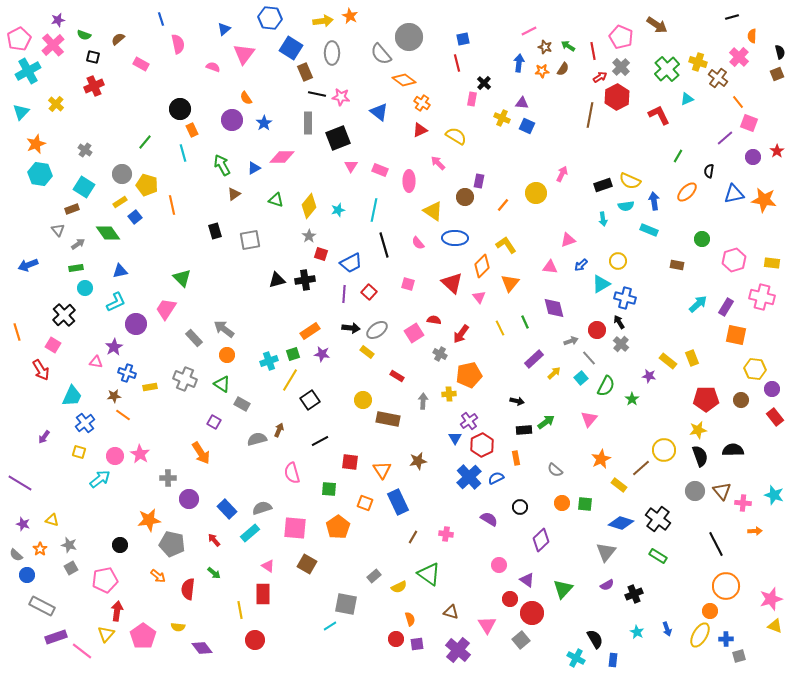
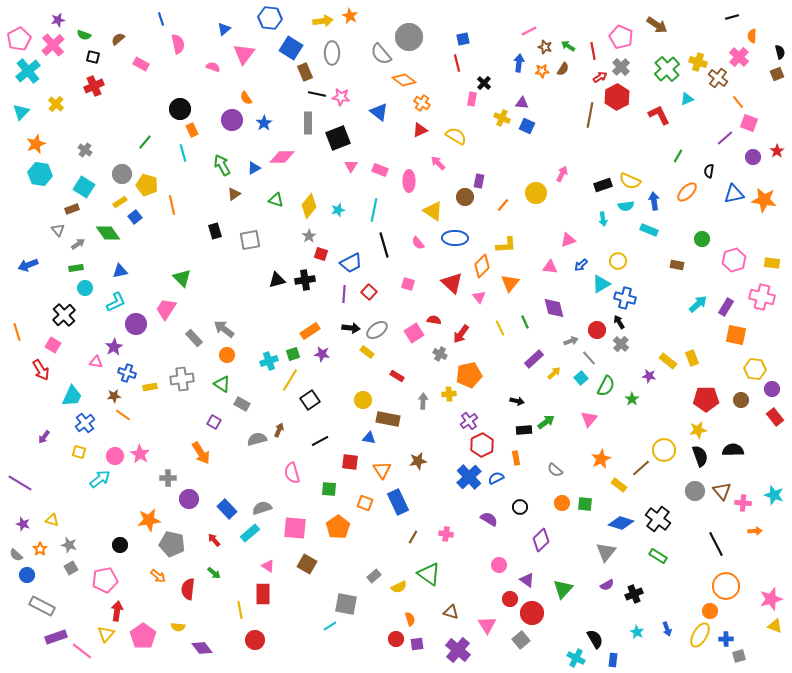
cyan cross at (28, 71): rotated 10 degrees counterclockwise
yellow L-shape at (506, 245): rotated 120 degrees clockwise
gray cross at (185, 379): moved 3 px left; rotated 30 degrees counterclockwise
blue triangle at (455, 438): moved 86 px left; rotated 48 degrees counterclockwise
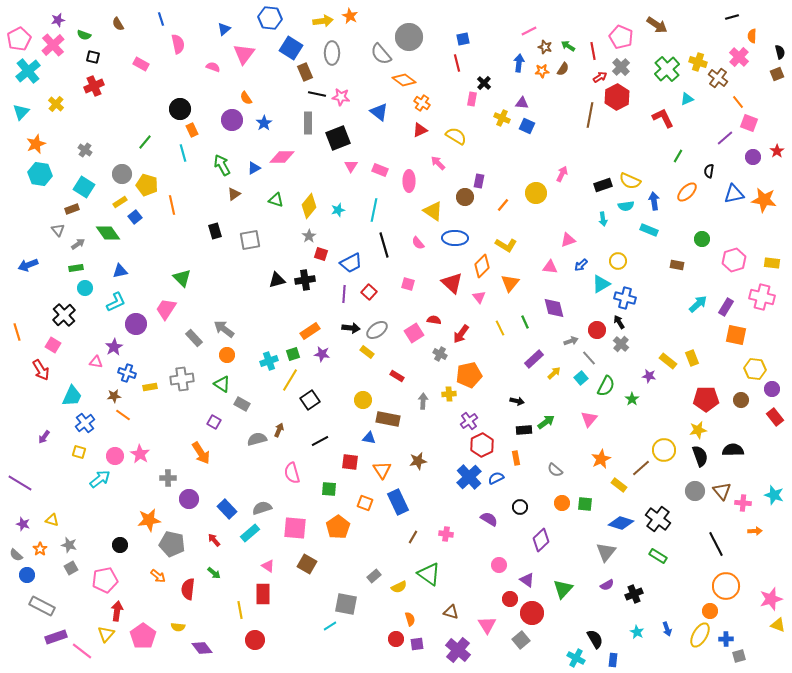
brown semicircle at (118, 39): moved 15 px up; rotated 80 degrees counterclockwise
red L-shape at (659, 115): moved 4 px right, 3 px down
yellow L-shape at (506, 245): rotated 35 degrees clockwise
yellow triangle at (775, 626): moved 3 px right, 1 px up
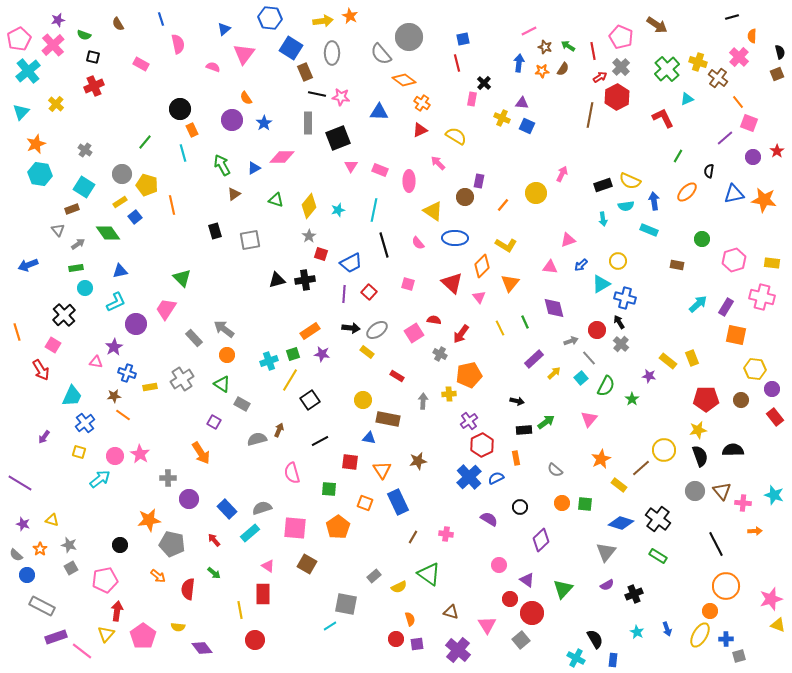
blue triangle at (379, 112): rotated 36 degrees counterclockwise
gray cross at (182, 379): rotated 25 degrees counterclockwise
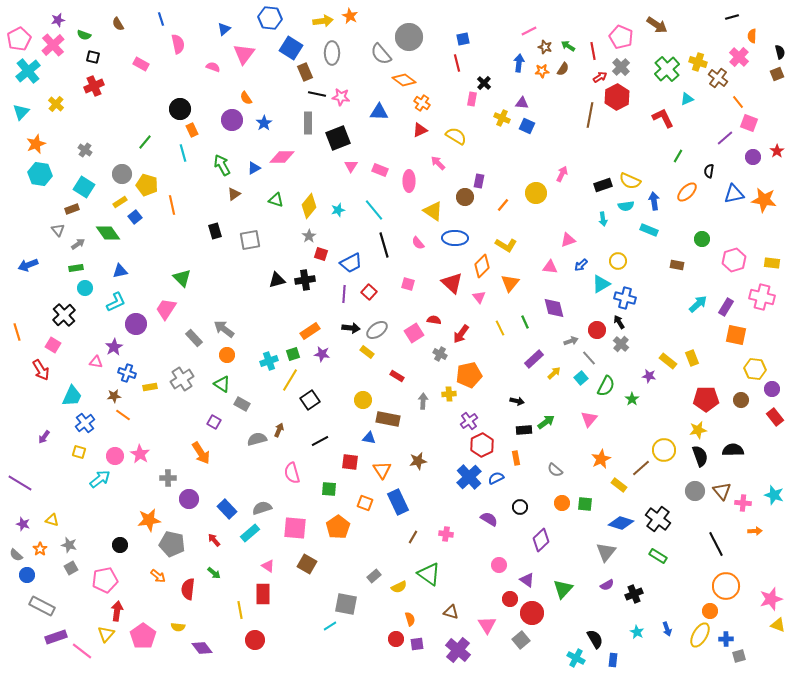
cyan line at (374, 210): rotated 50 degrees counterclockwise
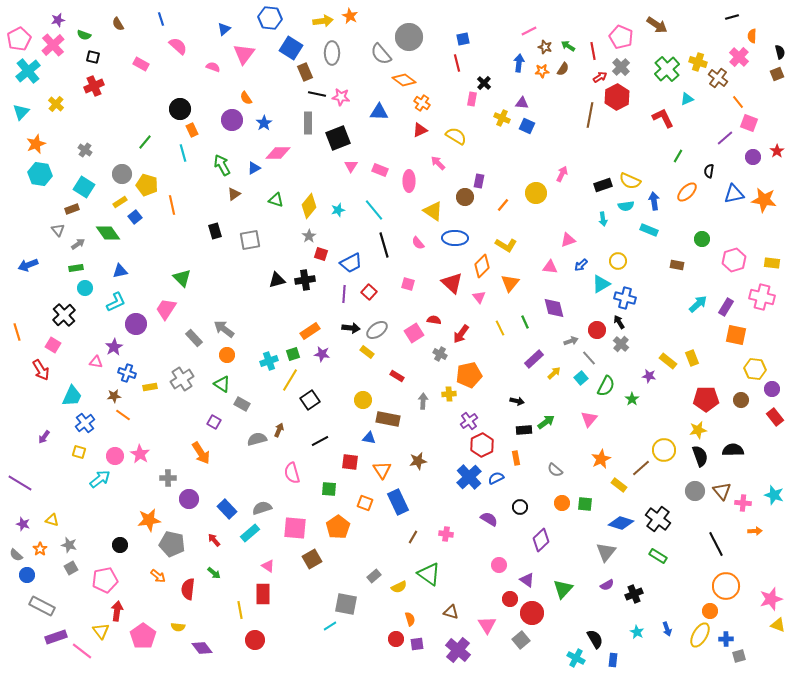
pink semicircle at (178, 44): moved 2 px down; rotated 36 degrees counterclockwise
pink diamond at (282, 157): moved 4 px left, 4 px up
brown square at (307, 564): moved 5 px right, 5 px up; rotated 30 degrees clockwise
yellow triangle at (106, 634): moved 5 px left, 3 px up; rotated 18 degrees counterclockwise
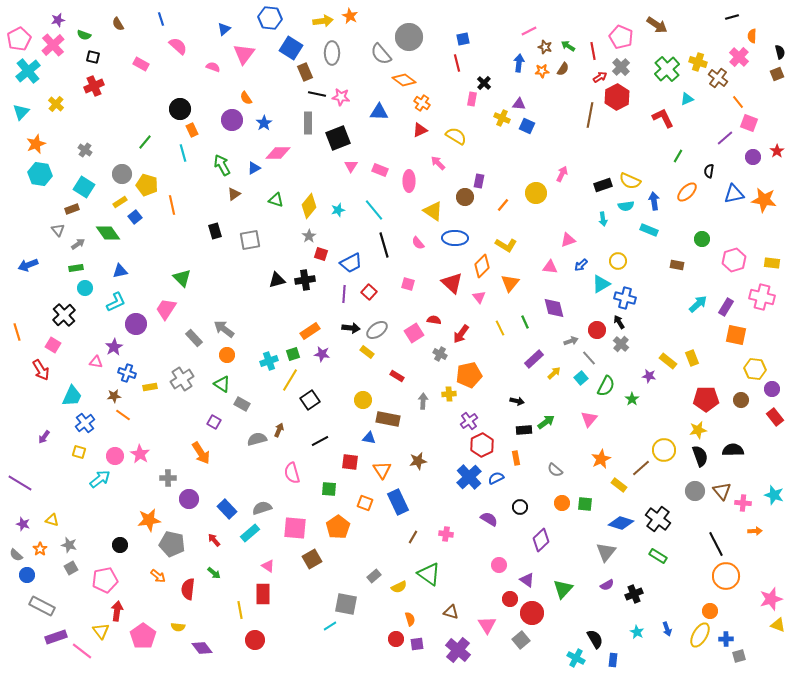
purple triangle at (522, 103): moved 3 px left, 1 px down
orange circle at (726, 586): moved 10 px up
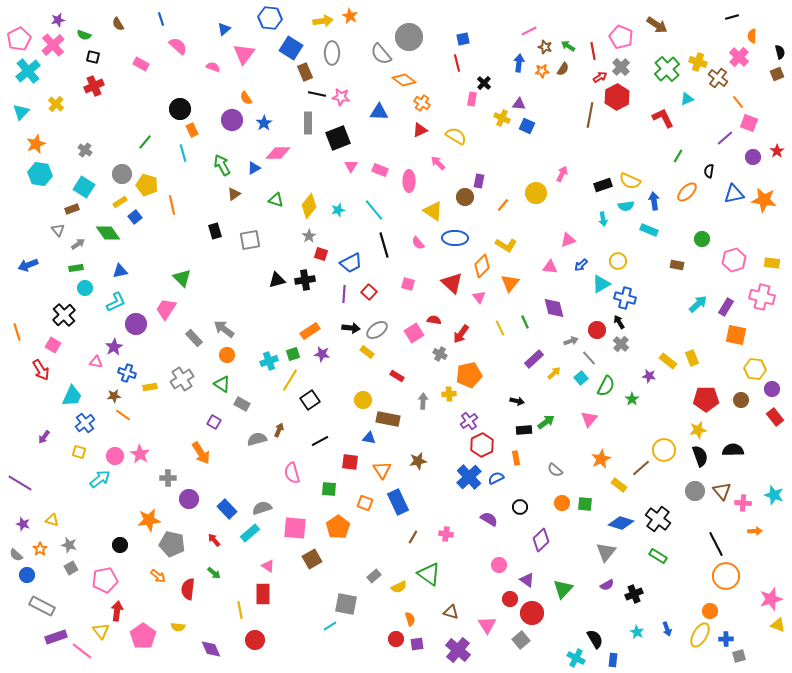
purple diamond at (202, 648): moved 9 px right, 1 px down; rotated 15 degrees clockwise
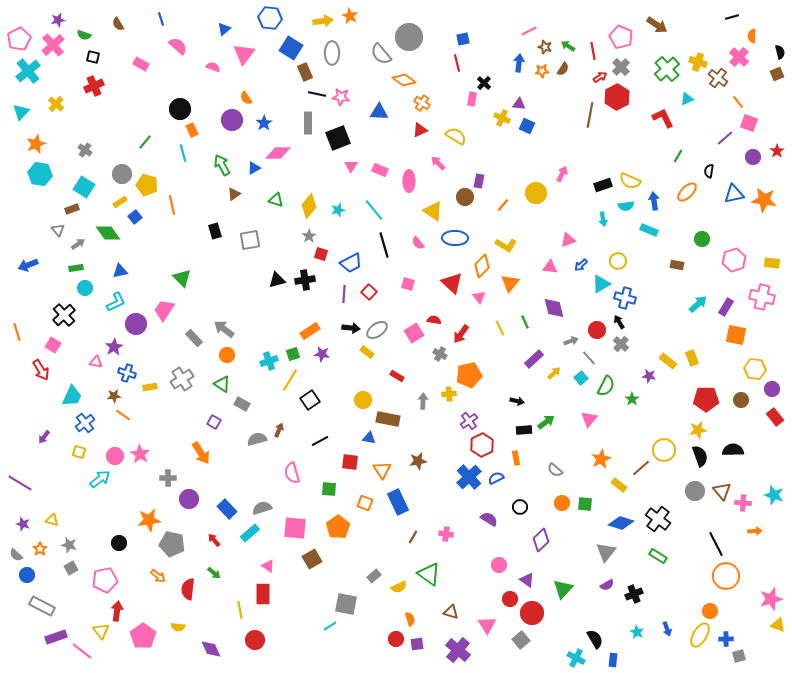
pink trapezoid at (166, 309): moved 2 px left, 1 px down
black circle at (120, 545): moved 1 px left, 2 px up
